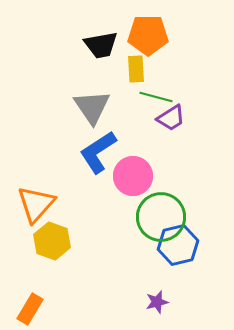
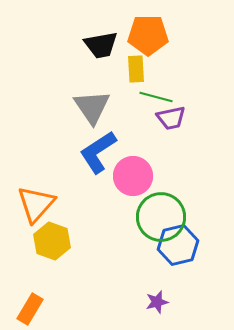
purple trapezoid: rotated 20 degrees clockwise
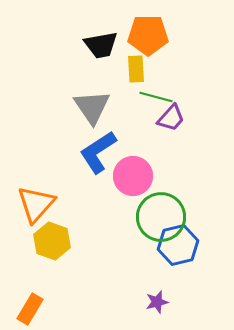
purple trapezoid: rotated 36 degrees counterclockwise
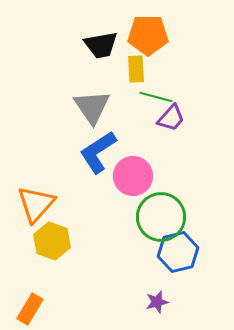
blue hexagon: moved 7 px down
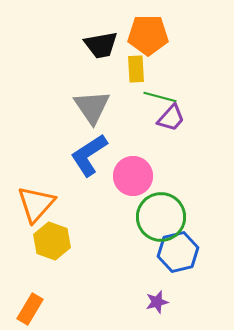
green line: moved 4 px right
blue L-shape: moved 9 px left, 3 px down
